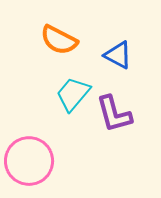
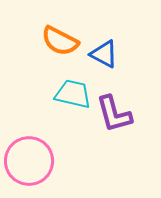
orange semicircle: moved 1 px right, 1 px down
blue triangle: moved 14 px left, 1 px up
cyan trapezoid: rotated 63 degrees clockwise
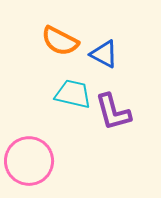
purple L-shape: moved 1 px left, 2 px up
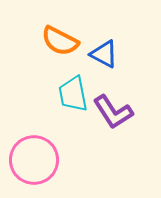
cyan trapezoid: rotated 114 degrees counterclockwise
purple L-shape: rotated 18 degrees counterclockwise
pink circle: moved 5 px right, 1 px up
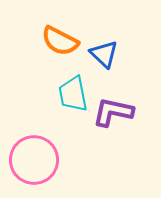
blue triangle: rotated 16 degrees clockwise
purple L-shape: rotated 135 degrees clockwise
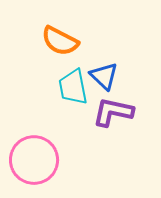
blue triangle: moved 22 px down
cyan trapezoid: moved 7 px up
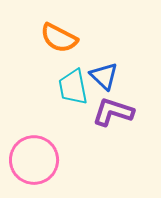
orange semicircle: moved 1 px left, 3 px up
purple L-shape: rotated 6 degrees clockwise
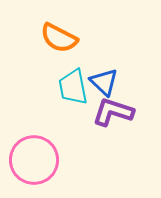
blue triangle: moved 6 px down
